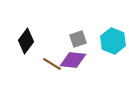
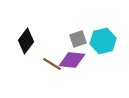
cyan hexagon: moved 10 px left; rotated 25 degrees clockwise
purple diamond: moved 1 px left
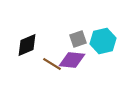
black diamond: moved 1 px right, 4 px down; rotated 30 degrees clockwise
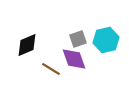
cyan hexagon: moved 3 px right, 1 px up
purple diamond: moved 2 px right, 1 px up; rotated 64 degrees clockwise
brown line: moved 1 px left, 5 px down
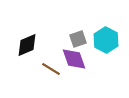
cyan hexagon: rotated 20 degrees counterclockwise
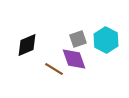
brown line: moved 3 px right
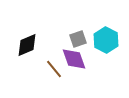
brown line: rotated 18 degrees clockwise
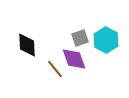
gray square: moved 2 px right, 1 px up
black diamond: rotated 70 degrees counterclockwise
brown line: moved 1 px right
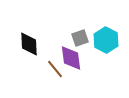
black diamond: moved 2 px right, 1 px up
purple diamond: moved 3 px left, 1 px up; rotated 12 degrees clockwise
